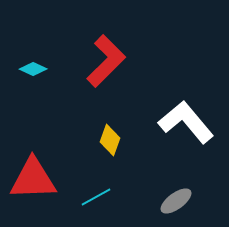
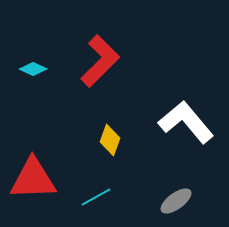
red L-shape: moved 6 px left
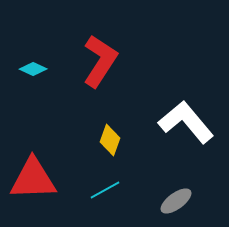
red L-shape: rotated 12 degrees counterclockwise
cyan line: moved 9 px right, 7 px up
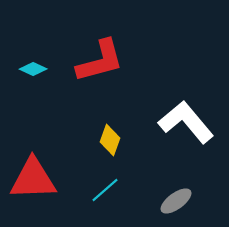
red L-shape: rotated 42 degrees clockwise
cyan line: rotated 12 degrees counterclockwise
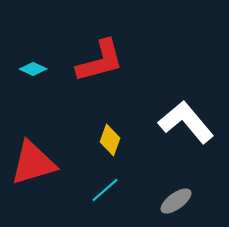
red triangle: moved 16 px up; rotated 15 degrees counterclockwise
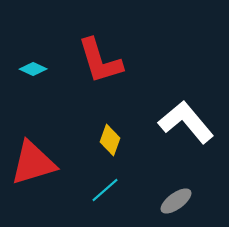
red L-shape: rotated 88 degrees clockwise
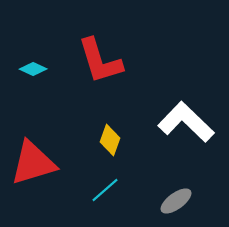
white L-shape: rotated 6 degrees counterclockwise
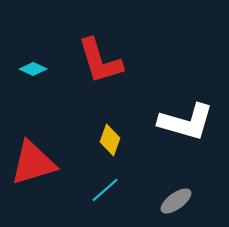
white L-shape: rotated 152 degrees clockwise
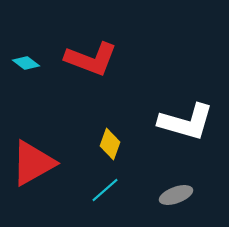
red L-shape: moved 9 px left, 2 px up; rotated 52 degrees counterclockwise
cyan diamond: moved 7 px left, 6 px up; rotated 12 degrees clockwise
yellow diamond: moved 4 px down
red triangle: rotated 12 degrees counterclockwise
gray ellipse: moved 6 px up; rotated 16 degrees clockwise
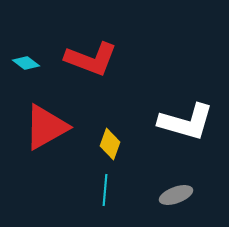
red triangle: moved 13 px right, 36 px up
cyan line: rotated 44 degrees counterclockwise
